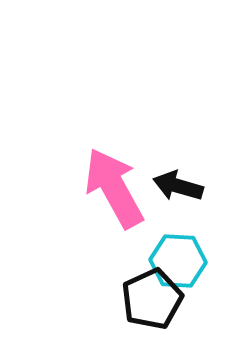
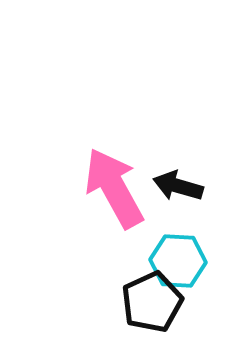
black pentagon: moved 3 px down
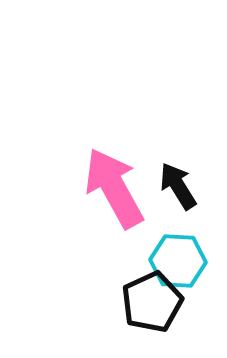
black arrow: rotated 42 degrees clockwise
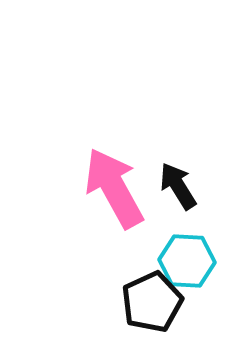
cyan hexagon: moved 9 px right
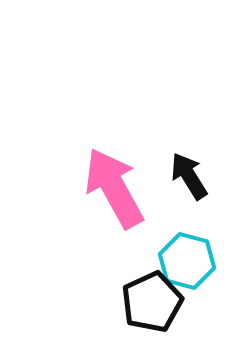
black arrow: moved 11 px right, 10 px up
cyan hexagon: rotated 12 degrees clockwise
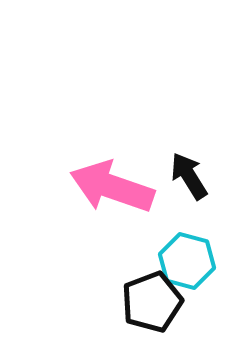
pink arrow: moved 2 px left, 1 px up; rotated 42 degrees counterclockwise
black pentagon: rotated 4 degrees clockwise
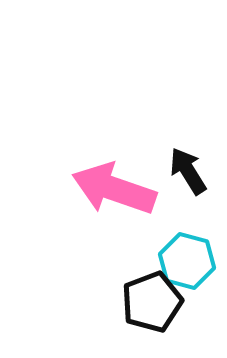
black arrow: moved 1 px left, 5 px up
pink arrow: moved 2 px right, 2 px down
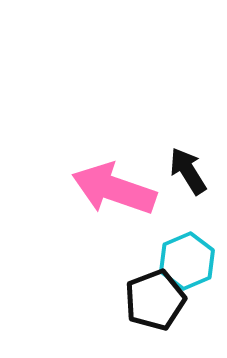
cyan hexagon: rotated 22 degrees clockwise
black pentagon: moved 3 px right, 2 px up
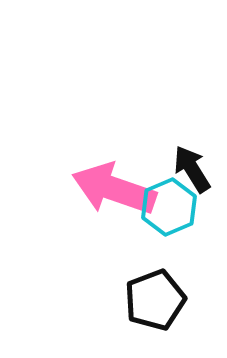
black arrow: moved 4 px right, 2 px up
cyan hexagon: moved 18 px left, 54 px up
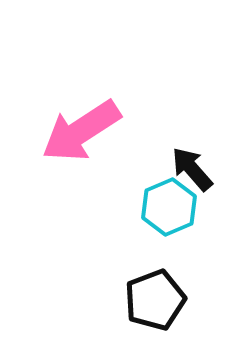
black arrow: rotated 9 degrees counterclockwise
pink arrow: moved 33 px left, 58 px up; rotated 52 degrees counterclockwise
